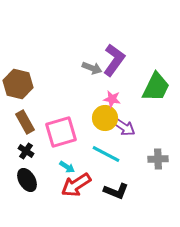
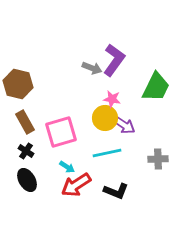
purple arrow: moved 2 px up
cyan line: moved 1 px right, 1 px up; rotated 40 degrees counterclockwise
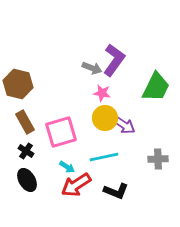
pink star: moved 10 px left, 6 px up
cyan line: moved 3 px left, 4 px down
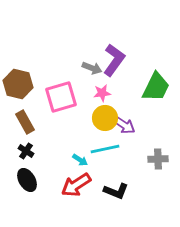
pink star: rotated 18 degrees counterclockwise
pink square: moved 35 px up
cyan line: moved 1 px right, 8 px up
cyan arrow: moved 13 px right, 7 px up
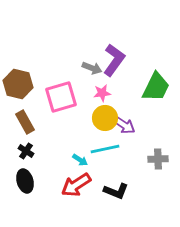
black ellipse: moved 2 px left, 1 px down; rotated 15 degrees clockwise
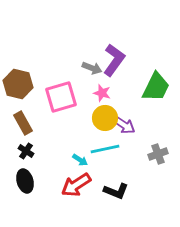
pink star: rotated 24 degrees clockwise
brown rectangle: moved 2 px left, 1 px down
gray cross: moved 5 px up; rotated 18 degrees counterclockwise
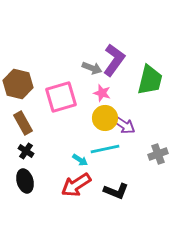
green trapezoid: moved 6 px left, 7 px up; rotated 12 degrees counterclockwise
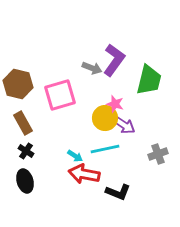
green trapezoid: moved 1 px left
pink star: moved 13 px right, 11 px down
pink square: moved 1 px left, 2 px up
cyan arrow: moved 5 px left, 4 px up
red arrow: moved 8 px right, 11 px up; rotated 44 degrees clockwise
black L-shape: moved 2 px right, 1 px down
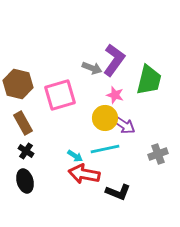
pink star: moved 9 px up
